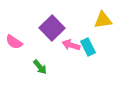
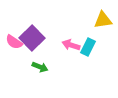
purple square: moved 20 px left, 10 px down
cyan rectangle: rotated 54 degrees clockwise
green arrow: rotated 28 degrees counterclockwise
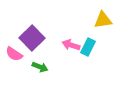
pink semicircle: moved 12 px down
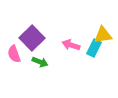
yellow triangle: moved 15 px down
cyan rectangle: moved 6 px right, 1 px down
pink semicircle: rotated 36 degrees clockwise
green arrow: moved 5 px up
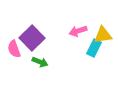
pink arrow: moved 7 px right, 14 px up; rotated 36 degrees counterclockwise
pink semicircle: moved 5 px up
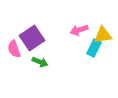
pink arrow: moved 1 px right, 1 px up
purple square: rotated 10 degrees clockwise
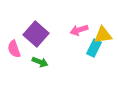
purple square: moved 4 px right, 4 px up; rotated 15 degrees counterclockwise
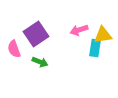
purple square: rotated 15 degrees clockwise
cyan rectangle: moved 1 px right; rotated 18 degrees counterclockwise
